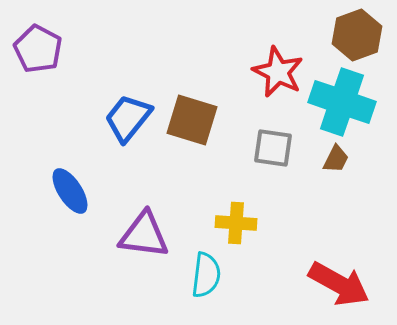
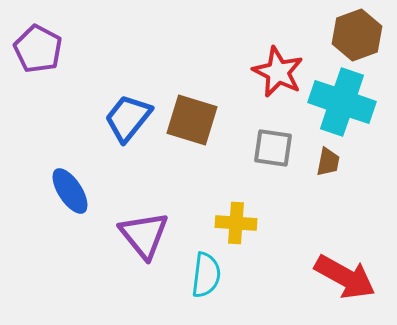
brown trapezoid: moved 8 px left, 3 px down; rotated 16 degrees counterclockwise
purple triangle: rotated 44 degrees clockwise
red arrow: moved 6 px right, 7 px up
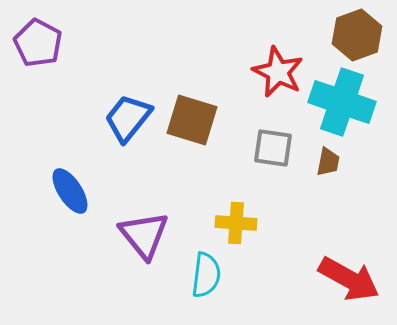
purple pentagon: moved 6 px up
red arrow: moved 4 px right, 2 px down
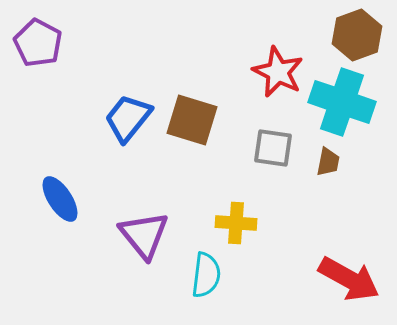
blue ellipse: moved 10 px left, 8 px down
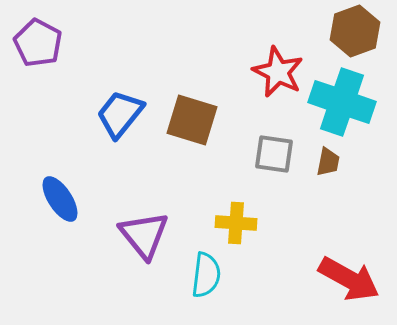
brown hexagon: moved 2 px left, 4 px up
blue trapezoid: moved 8 px left, 4 px up
gray square: moved 1 px right, 6 px down
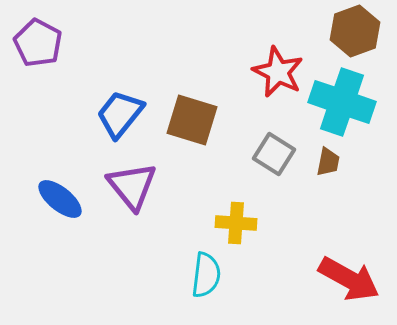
gray square: rotated 24 degrees clockwise
blue ellipse: rotated 18 degrees counterclockwise
purple triangle: moved 12 px left, 49 px up
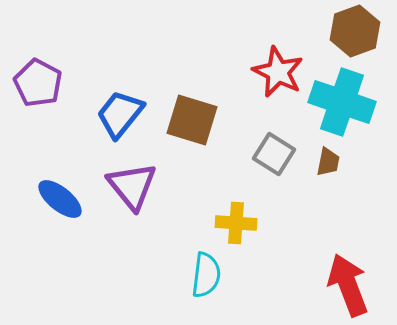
purple pentagon: moved 40 px down
red arrow: moved 1 px left, 6 px down; rotated 140 degrees counterclockwise
